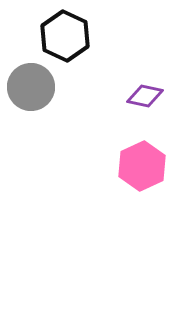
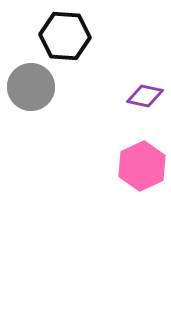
black hexagon: rotated 21 degrees counterclockwise
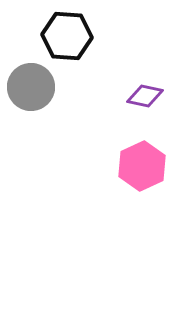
black hexagon: moved 2 px right
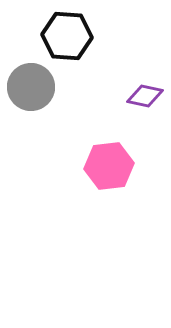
pink hexagon: moved 33 px left; rotated 18 degrees clockwise
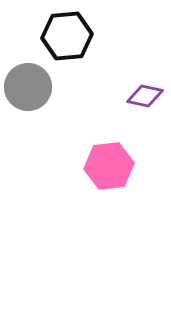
black hexagon: rotated 9 degrees counterclockwise
gray circle: moved 3 px left
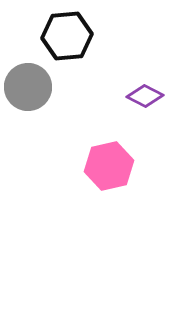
purple diamond: rotated 15 degrees clockwise
pink hexagon: rotated 6 degrees counterclockwise
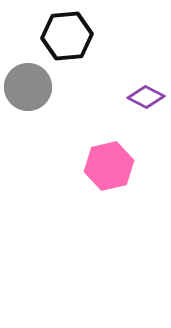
purple diamond: moved 1 px right, 1 px down
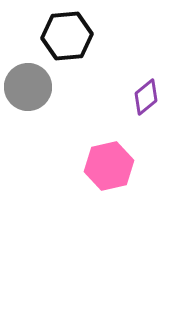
purple diamond: rotated 66 degrees counterclockwise
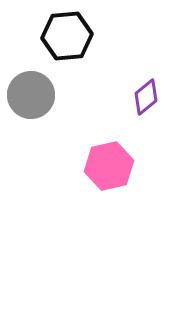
gray circle: moved 3 px right, 8 px down
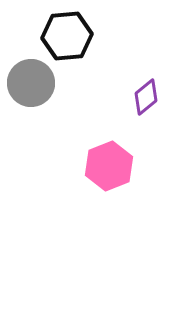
gray circle: moved 12 px up
pink hexagon: rotated 9 degrees counterclockwise
